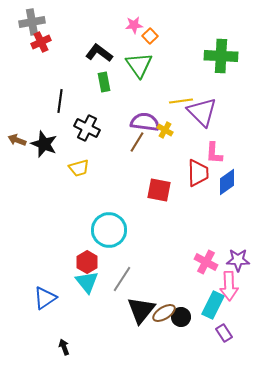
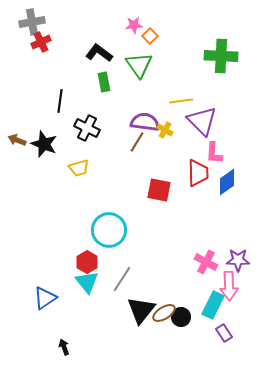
purple triangle: moved 9 px down
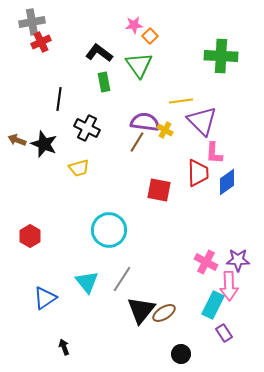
black line: moved 1 px left, 2 px up
red hexagon: moved 57 px left, 26 px up
black circle: moved 37 px down
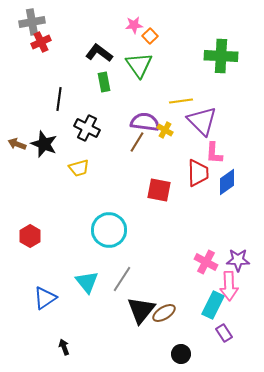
brown arrow: moved 4 px down
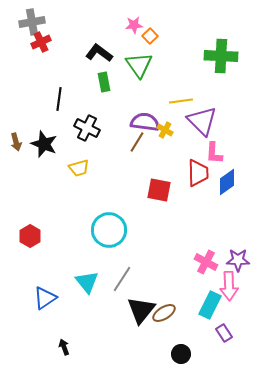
brown arrow: moved 1 px left, 2 px up; rotated 126 degrees counterclockwise
cyan rectangle: moved 3 px left
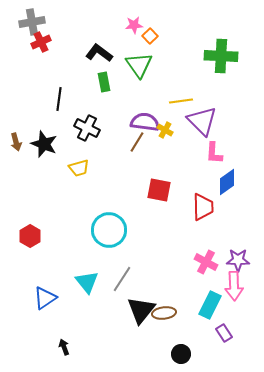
red trapezoid: moved 5 px right, 34 px down
pink arrow: moved 5 px right
brown ellipse: rotated 25 degrees clockwise
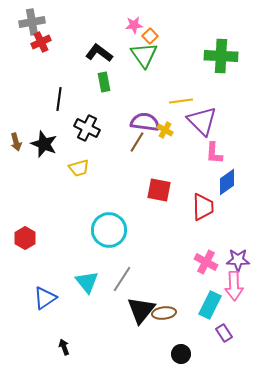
green triangle: moved 5 px right, 10 px up
red hexagon: moved 5 px left, 2 px down
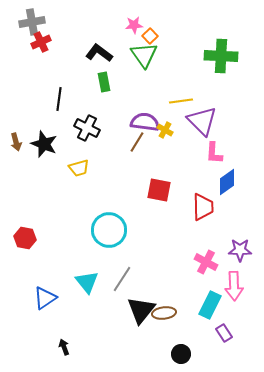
red hexagon: rotated 20 degrees counterclockwise
purple star: moved 2 px right, 10 px up
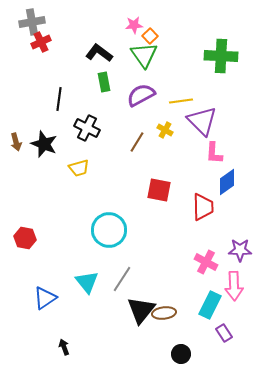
purple semicircle: moved 4 px left, 27 px up; rotated 36 degrees counterclockwise
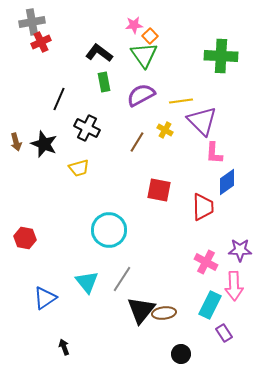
black line: rotated 15 degrees clockwise
